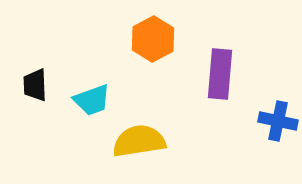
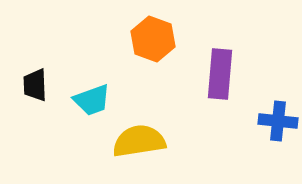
orange hexagon: rotated 12 degrees counterclockwise
blue cross: rotated 6 degrees counterclockwise
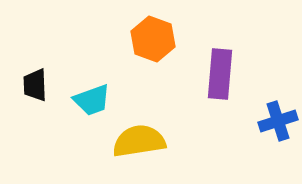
blue cross: rotated 24 degrees counterclockwise
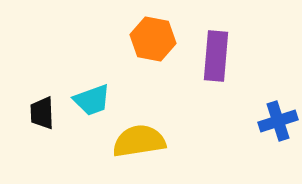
orange hexagon: rotated 9 degrees counterclockwise
purple rectangle: moved 4 px left, 18 px up
black trapezoid: moved 7 px right, 28 px down
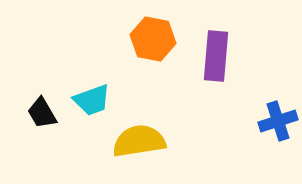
black trapezoid: rotated 28 degrees counterclockwise
